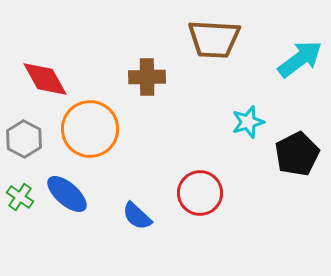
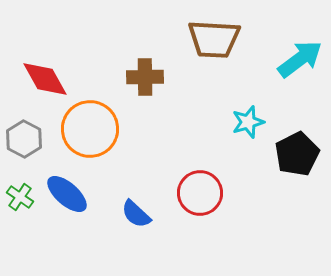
brown cross: moved 2 px left
blue semicircle: moved 1 px left, 2 px up
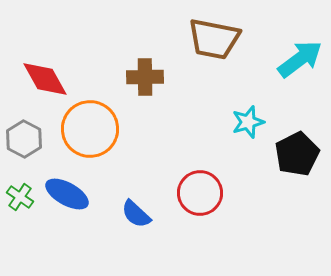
brown trapezoid: rotated 8 degrees clockwise
blue ellipse: rotated 12 degrees counterclockwise
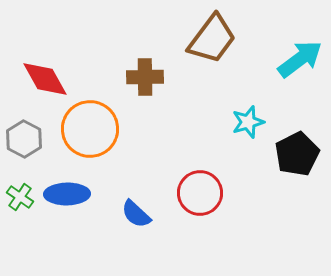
brown trapezoid: moved 2 px left; rotated 64 degrees counterclockwise
blue ellipse: rotated 30 degrees counterclockwise
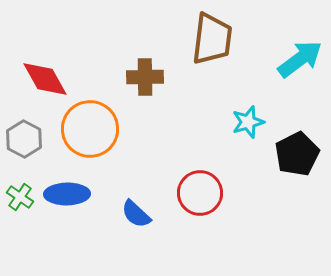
brown trapezoid: rotated 30 degrees counterclockwise
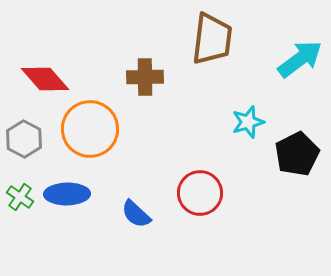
red diamond: rotated 12 degrees counterclockwise
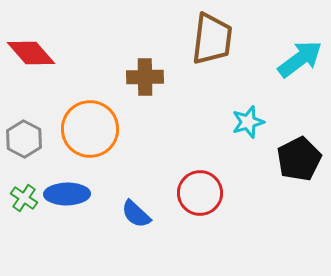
red diamond: moved 14 px left, 26 px up
black pentagon: moved 2 px right, 5 px down
green cross: moved 4 px right, 1 px down
